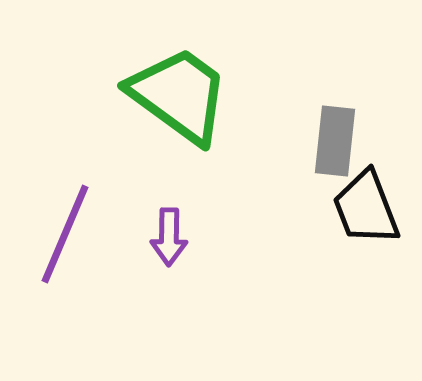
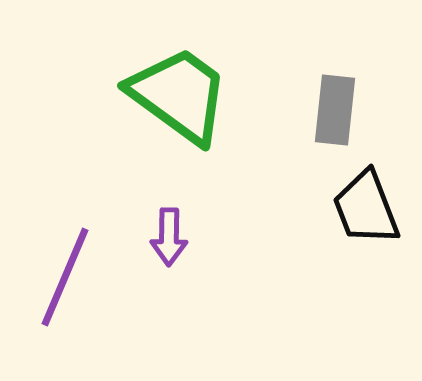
gray rectangle: moved 31 px up
purple line: moved 43 px down
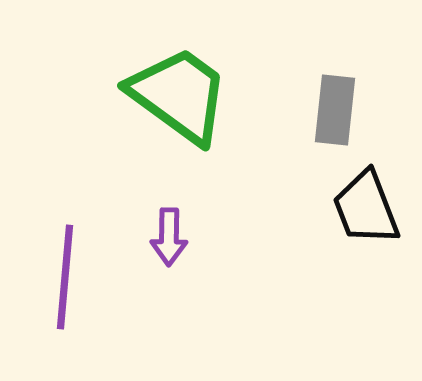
purple line: rotated 18 degrees counterclockwise
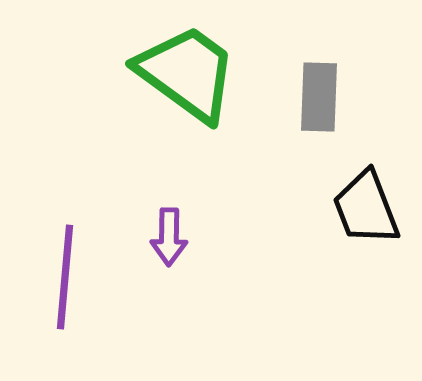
green trapezoid: moved 8 px right, 22 px up
gray rectangle: moved 16 px left, 13 px up; rotated 4 degrees counterclockwise
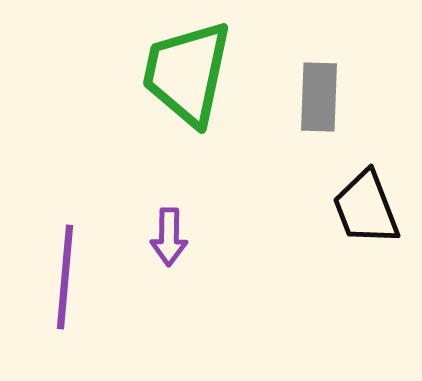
green trapezoid: rotated 114 degrees counterclockwise
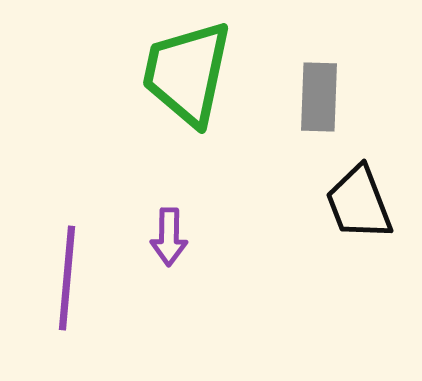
black trapezoid: moved 7 px left, 5 px up
purple line: moved 2 px right, 1 px down
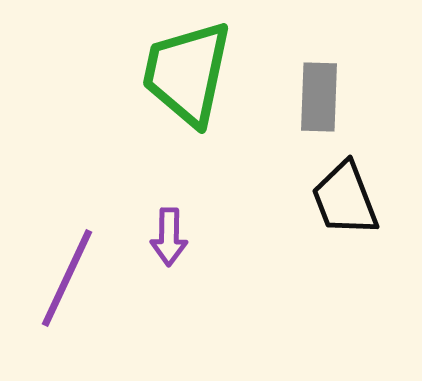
black trapezoid: moved 14 px left, 4 px up
purple line: rotated 20 degrees clockwise
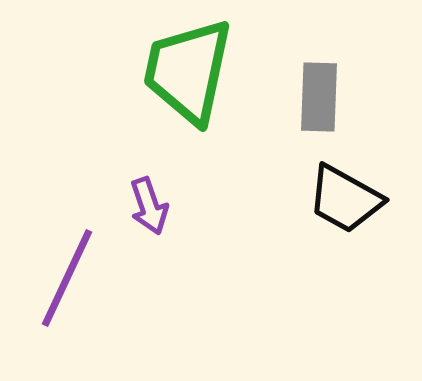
green trapezoid: moved 1 px right, 2 px up
black trapezoid: rotated 40 degrees counterclockwise
purple arrow: moved 20 px left, 31 px up; rotated 20 degrees counterclockwise
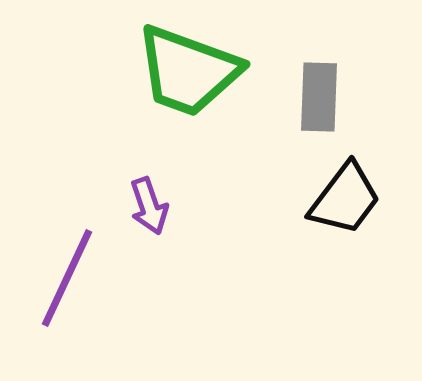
green trapezoid: rotated 82 degrees counterclockwise
black trapezoid: rotated 82 degrees counterclockwise
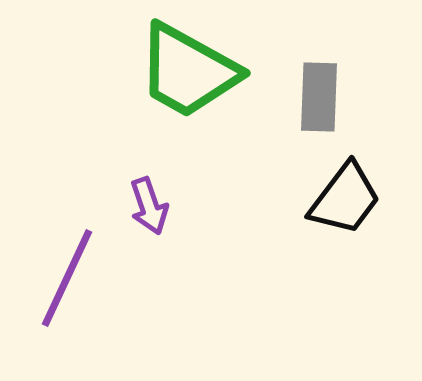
green trapezoid: rotated 9 degrees clockwise
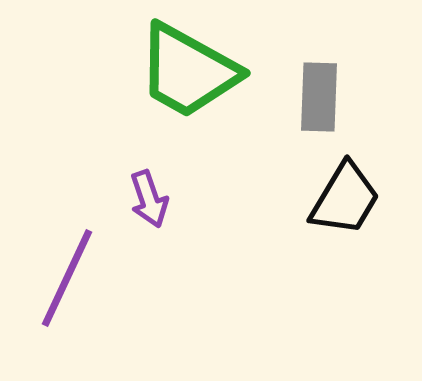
black trapezoid: rotated 6 degrees counterclockwise
purple arrow: moved 7 px up
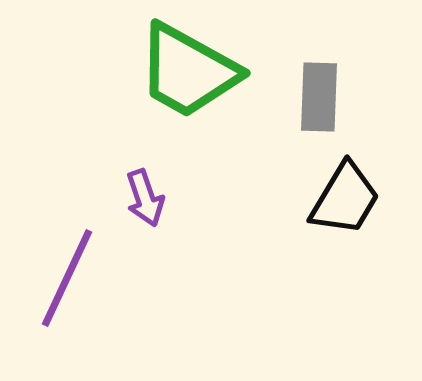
purple arrow: moved 4 px left, 1 px up
